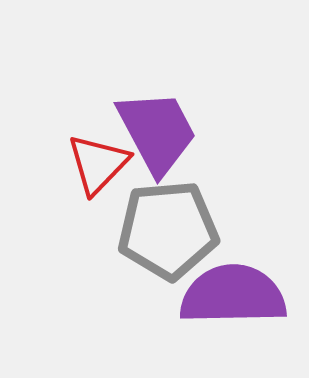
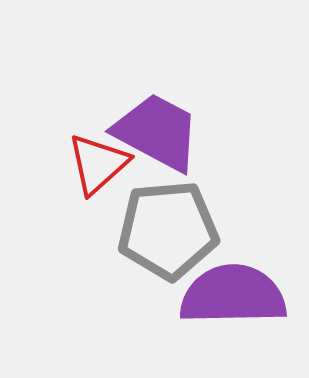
purple trapezoid: rotated 34 degrees counterclockwise
red triangle: rotated 4 degrees clockwise
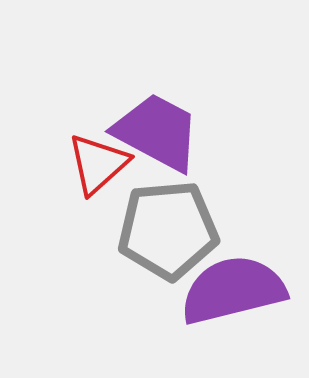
purple semicircle: moved 5 px up; rotated 13 degrees counterclockwise
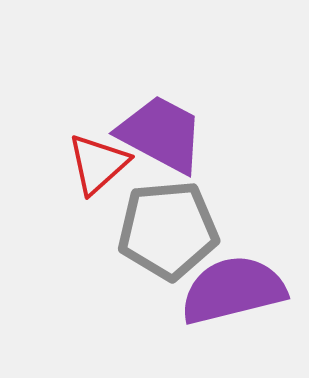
purple trapezoid: moved 4 px right, 2 px down
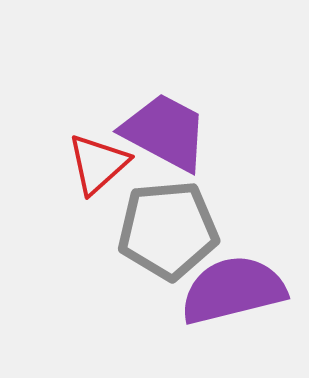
purple trapezoid: moved 4 px right, 2 px up
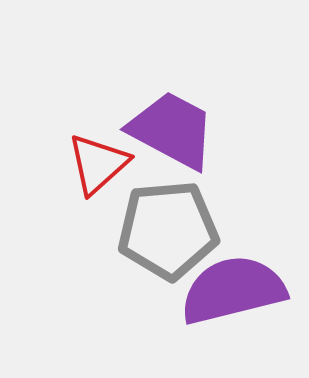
purple trapezoid: moved 7 px right, 2 px up
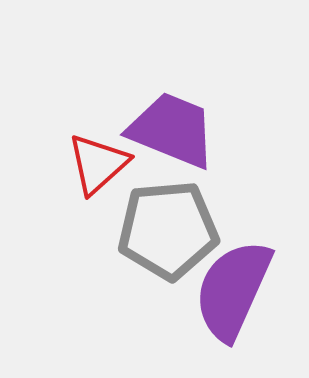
purple trapezoid: rotated 6 degrees counterclockwise
purple semicircle: rotated 52 degrees counterclockwise
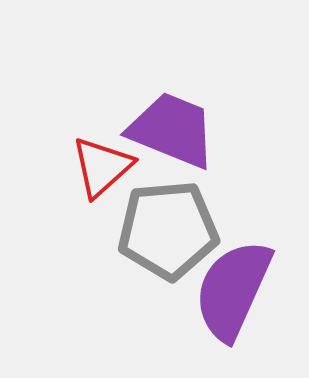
red triangle: moved 4 px right, 3 px down
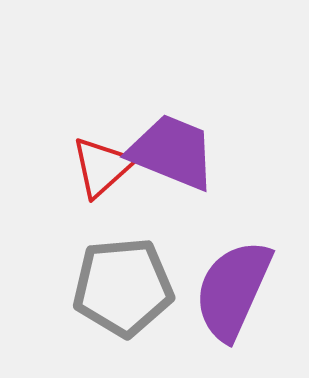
purple trapezoid: moved 22 px down
gray pentagon: moved 45 px left, 57 px down
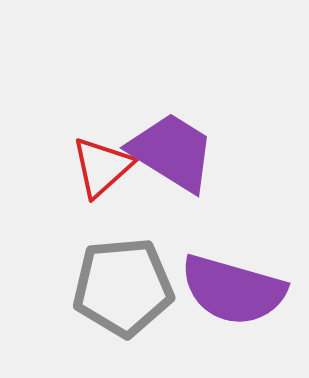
purple trapezoid: rotated 10 degrees clockwise
purple semicircle: rotated 98 degrees counterclockwise
